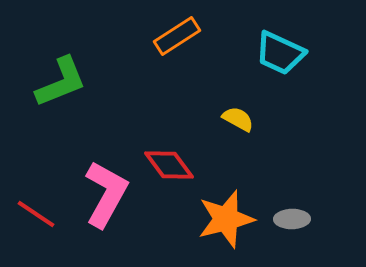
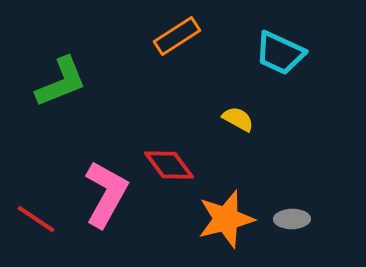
red line: moved 5 px down
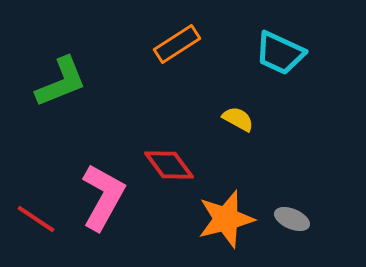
orange rectangle: moved 8 px down
pink L-shape: moved 3 px left, 3 px down
gray ellipse: rotated 24 degrees clockwise
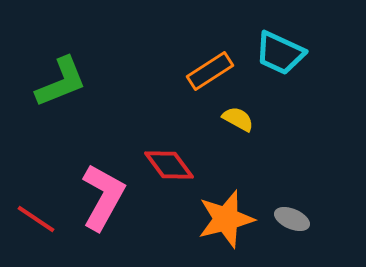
orange rectangle: moved 33 px right, 27 px down
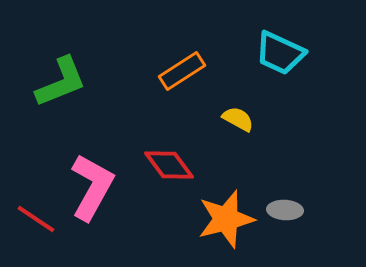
orange rectangle: moved 28 px left
pink L-shape: moved 11 px left, 10 px up
gray ellipse: moved 7 px left, 9 px up; rotated 20 degrees counterclockwise
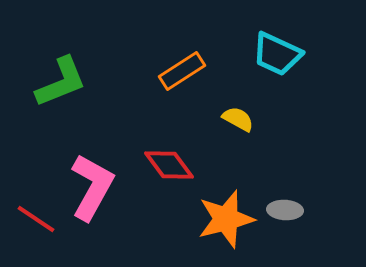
cyan trapezoid: moved 3 px left, 1 px down
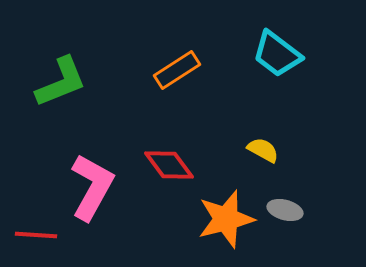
cyan trapezoid: rotated 12 degrees clockwise
orange rectangle: moved 5 px left, 1 px up
yellow semicircle: moved 25 px right, 31 px down
gray ellipse: rotated 12 degrees clockwise
red line: moved 16 px down; rotated 30 degrees counterclockwise
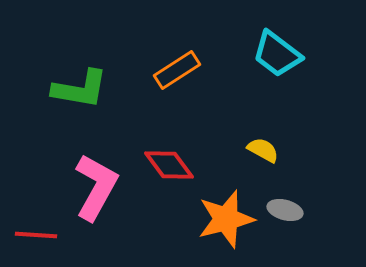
green L-shape: moved 19 px right, 7 px down; rotated 32 degrees clockwise
pink L-shape: moved 4 px right
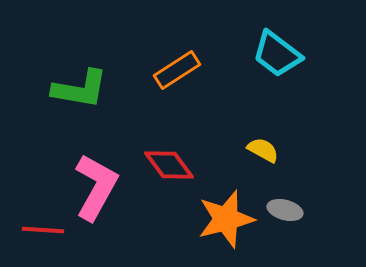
red line: moved 7 px right, 5 px up
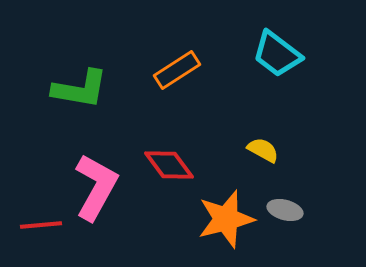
red line: moved 2 px left, 5 px up; rotated 9 degrees counterclockwise
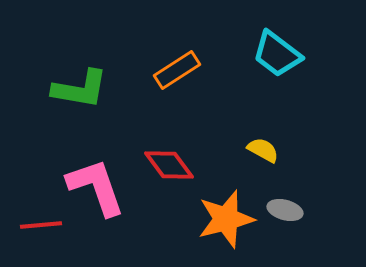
pink L-shape: rotated 48 degrees counterclockwise
